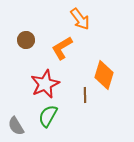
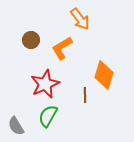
brown circle: moved 5 px right
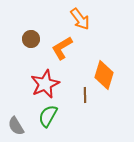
brown circle: moved 1 px up
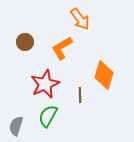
brown circle: moved 6 px left, 3 px down
brown line: moved 5 px left
gray semicircle: rotated 48 degrees clockwise
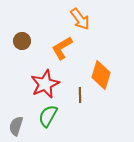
brown circle: moved 3 px left, 1 px up
orange diamond: moved 3 px left
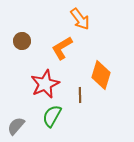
green semicircle: moved 4 px right
gray semicircle: rotated 24 degrees clockwise
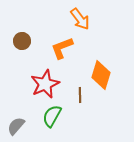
orange L-shape: rotated 10 degrees clockwise
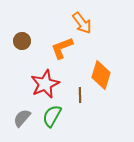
orange arrow: moved 2 px right, 4 px down
gray semicircle: moved 6 px right, 8 px up
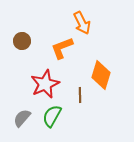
orange arrow: rotated 10 degrees clockwise
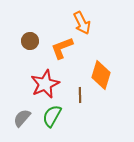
brown circle: moved 8 px right
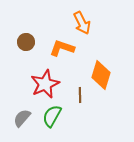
brown circle: moved 4 px left, 1 px down
orange L-shape: rotated 40 degrees clockwise
